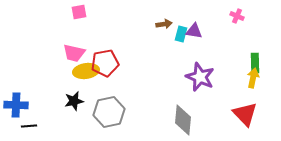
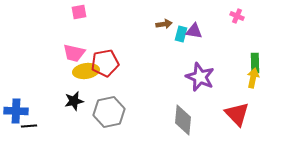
blue cross: moved 6 px down
red triangle: moved 8 px left
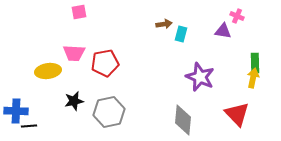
purple triangle: moved 29 px right
pink trapezoid: rotated 10 degrees counterclockwise
yellow ellipse: moved 38 px left
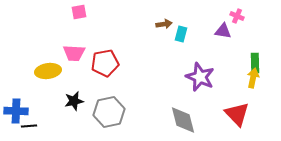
gray diamond: rotated 20 degrees counterclockwise
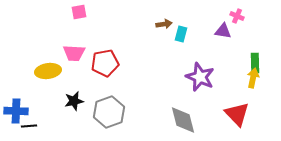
gray hexagon: rotated 8 degrees counterclockwise
